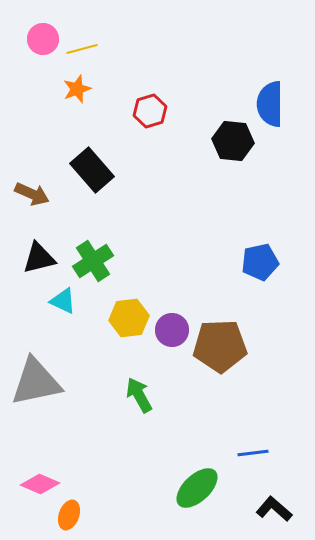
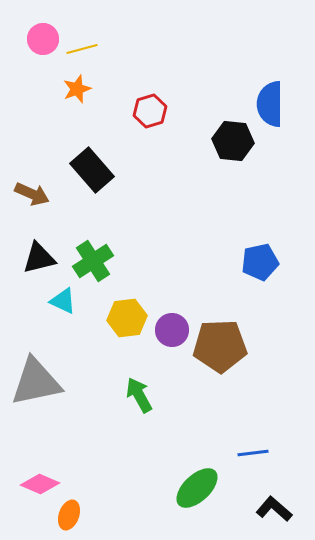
yellow hexagon: moved 2 px left
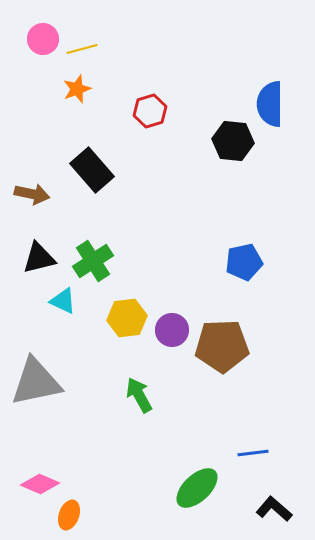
brown arrow: rotated 12 degrees counterclockwise
blue pentagon: moved 16 px left
brown pentagon: moved 2 px right
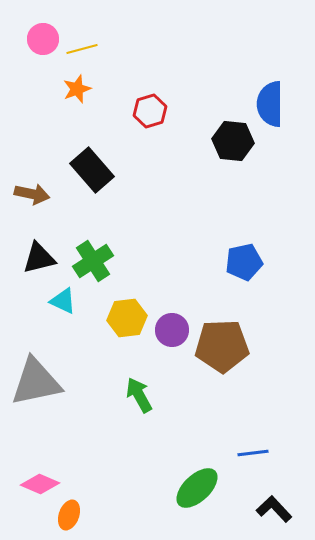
black L-shape: rotated 6 degrees clockwise
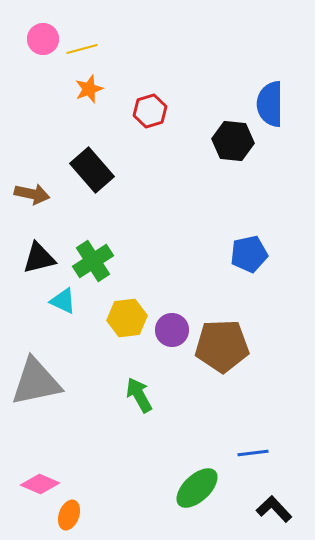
orange star: moved 12 px right
blue pentagon: moved 5 px right, 8 px up
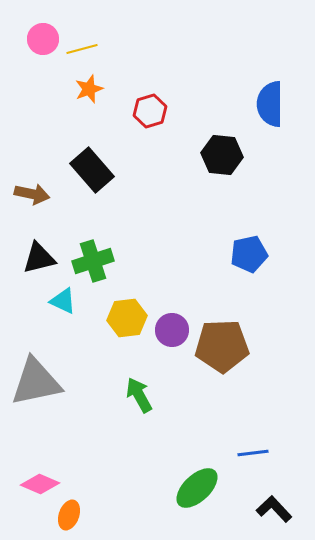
black hexagon: moved 11 px left, 14 px down
green cross: rotated 15 degrees clockwise
